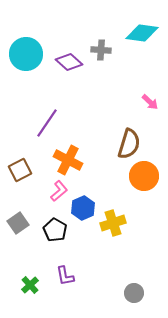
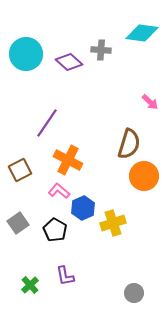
pink L-shape: rotated 100 degrees counterclockwise
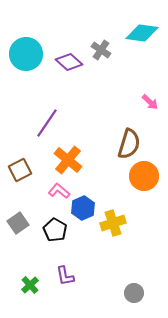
gray cross: rotated 30 degrees clockwise
orange cross: rotated 12 degrees clockwise
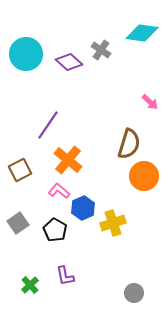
purple line: moved 1 px right, 2 px down
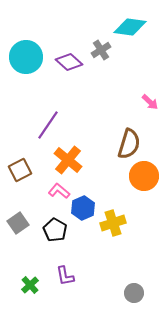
cyan diamond: moved 12 px left, 6 px up
gray cross: rotated 24 degrees clockwise
cyan circle: moved 3 px down
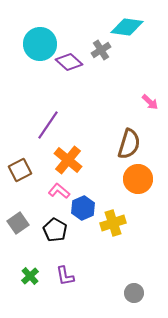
cyan diamond: moved 3 px left
cyan circle: moved 14 px right, 13 px up
orange circle: moved 6 px left, 3 px down
green cross: moved 9 px up
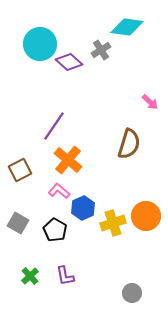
purple line: moved 6 px right, 1 px down
orange circle: moved 8 px right, 37 px down
gray square: rotated 25 degrees counterclockwise
gray circle: moved 2 px left
